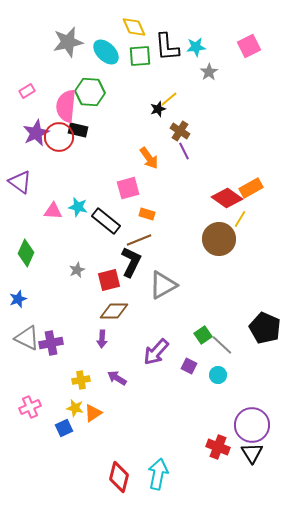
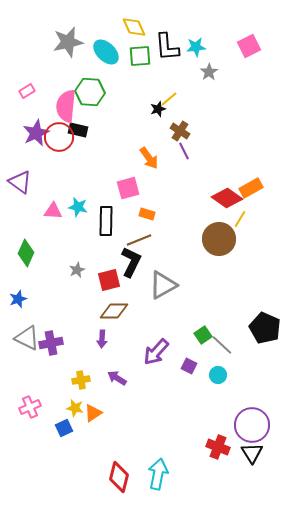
black rectangle at (106, 221): rotated 52 degrees clockwise
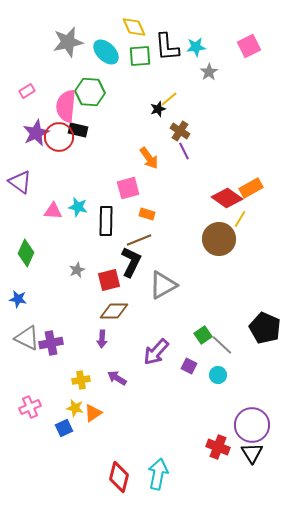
blue star at (18, 299): rotated 30 degrees clockwise
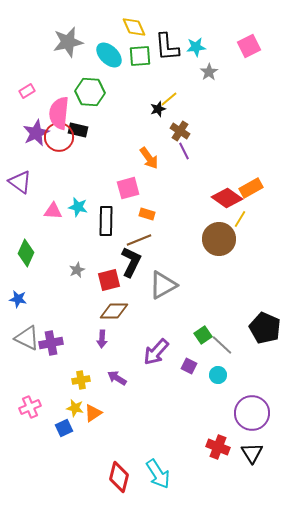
cyan ellipse at (106, 52): moved 3 px right, 3 px down
pink semicircle at (66, 106): moved 7 px left, 7 px down
purple circle at (252, 425): moved 12 px up
cyan arrow at (158, 474): rotated 136 degrees clockwise
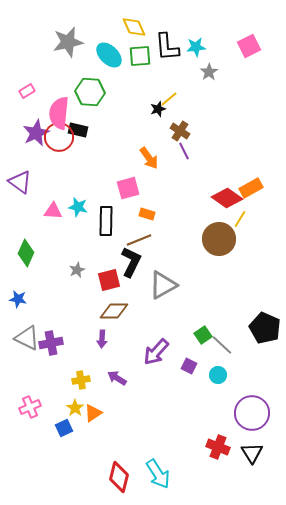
yellow star at (75, 408): rotated 24 degrees clockwise
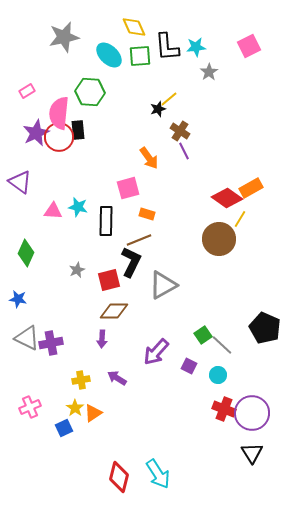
gray star at (68, 42): moved 4 px left, 5 px up
black rectangle at (78, 130): rotated 72 degrees clockwise
red cross at (218, 447): moved 6 px right, 38 px up
